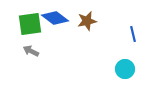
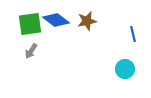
blue diamond: moved 1 px right, 2 px down
gray arrow: rotated 84 degrees counterclockwise
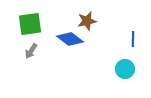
blue diamond: moved 14 px right, 19 px down
blue line: moved 5 px down; rotated 14 degrees clockwise
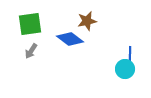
blue line: moved 3 px left, 15 px down
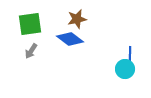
brown star: moved 10 px left, 2 px up
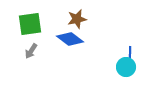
cyan circle: moved 1 px right, 2 px up
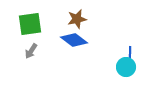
blue diamond: moved 4 px right, 1 px down
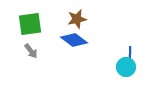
gray arrow: rotated 70 degrees counterclockwise
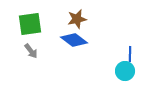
cyan circle: moved 1 px left, 4 px down
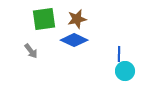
green square: moved 14 px right, 5 px up
blue diamond: rotated 12 degrees counterclockwise
blue line: moved 11 px left
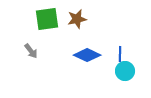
green square: moved 3 px right
blue diamond: moved 13 px right, 15 px down
blue line: moved 1 px right
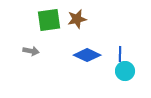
green square: moved 2 px right, 1 px down
gray arrow: rotated 42 degrees counterclockwise
